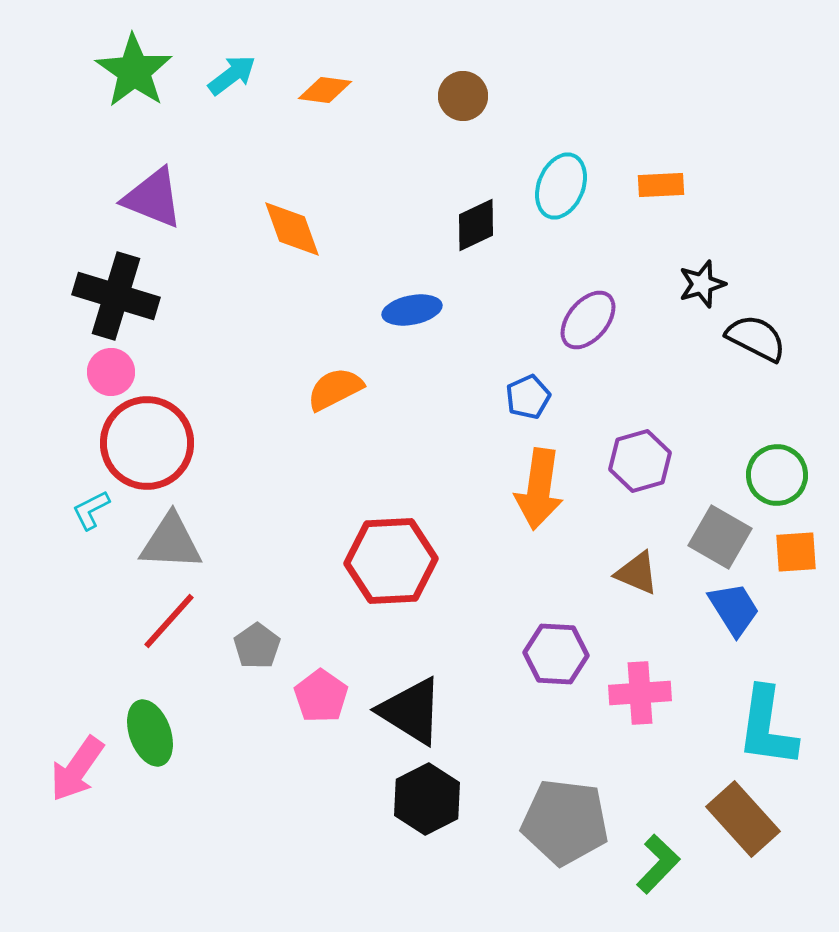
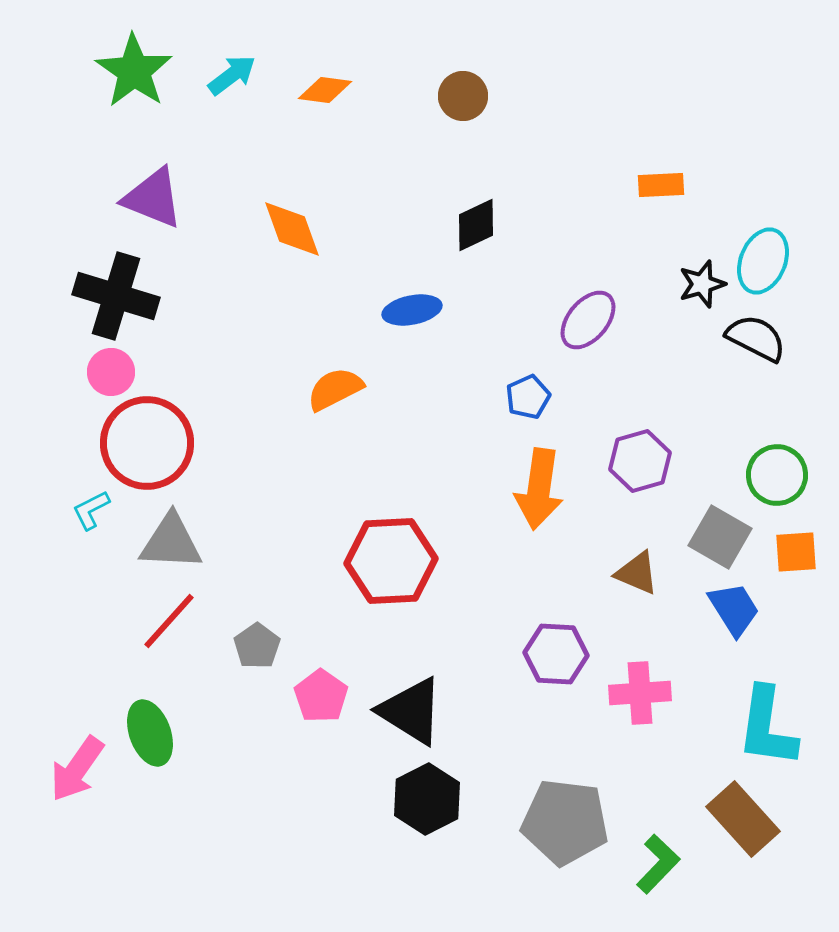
cyan ellipse at (561, 186): moved 202 px right, 75 px down
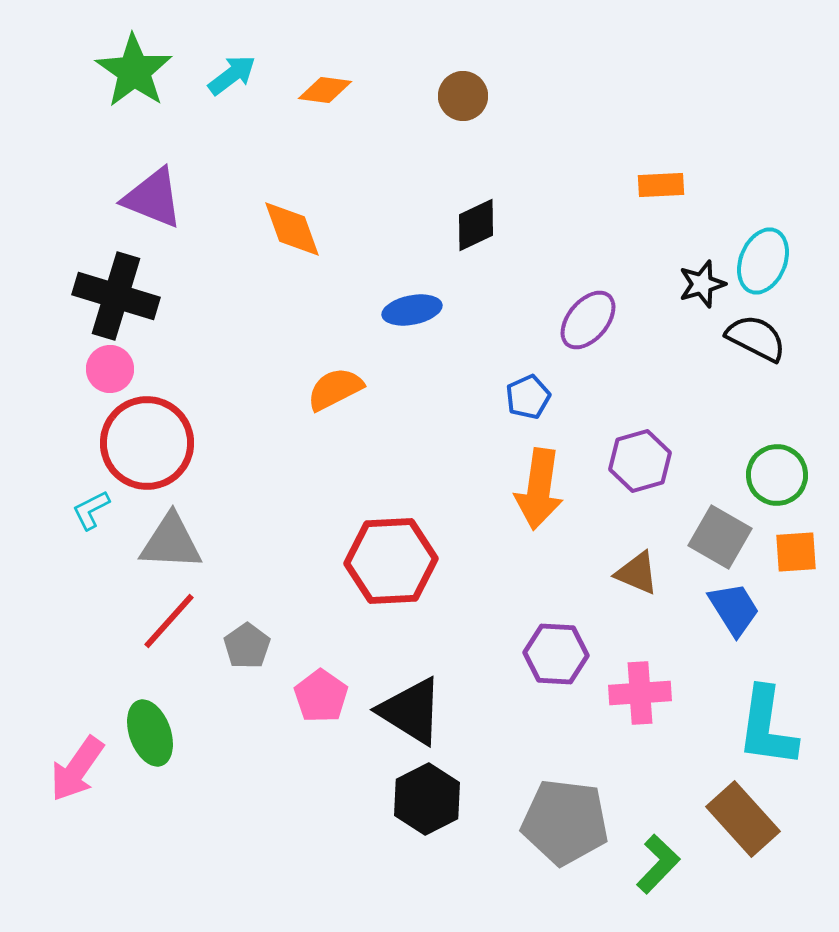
pink circle at (111, 372): moved 1 px left, 3 px up
gray pentagon at (257, 646): moved 10 px left
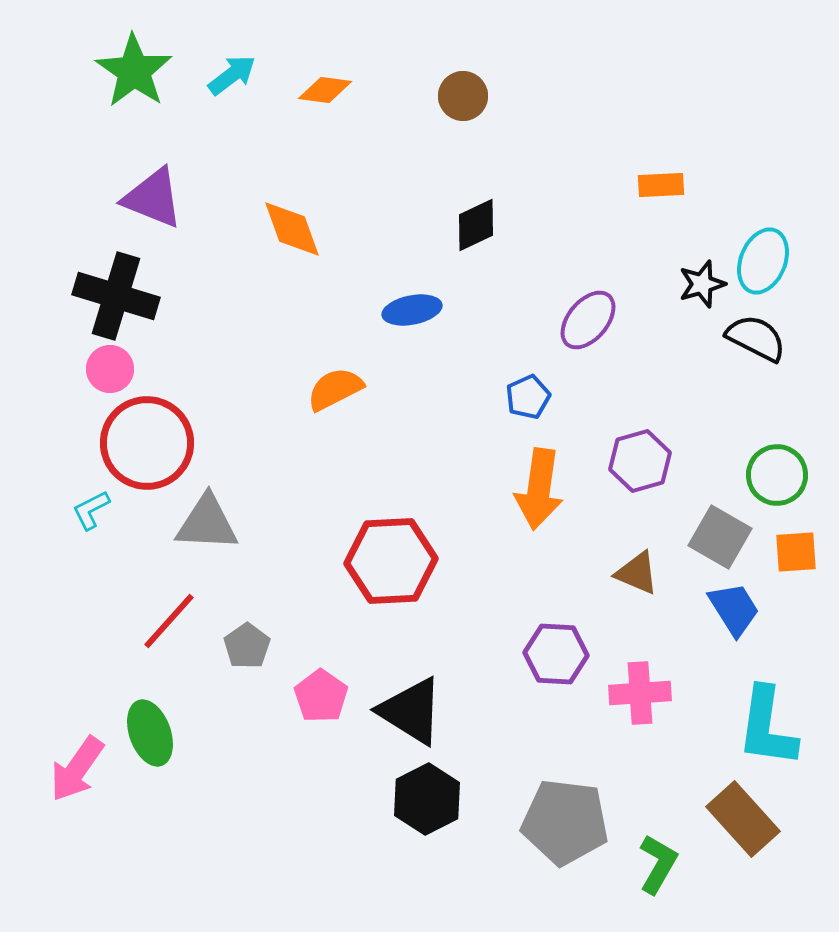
gray triangle at (171, 542): moved 36 px right, 19 px up
green L-shape at (658, 864): rotated 14 degrees counterclockwise
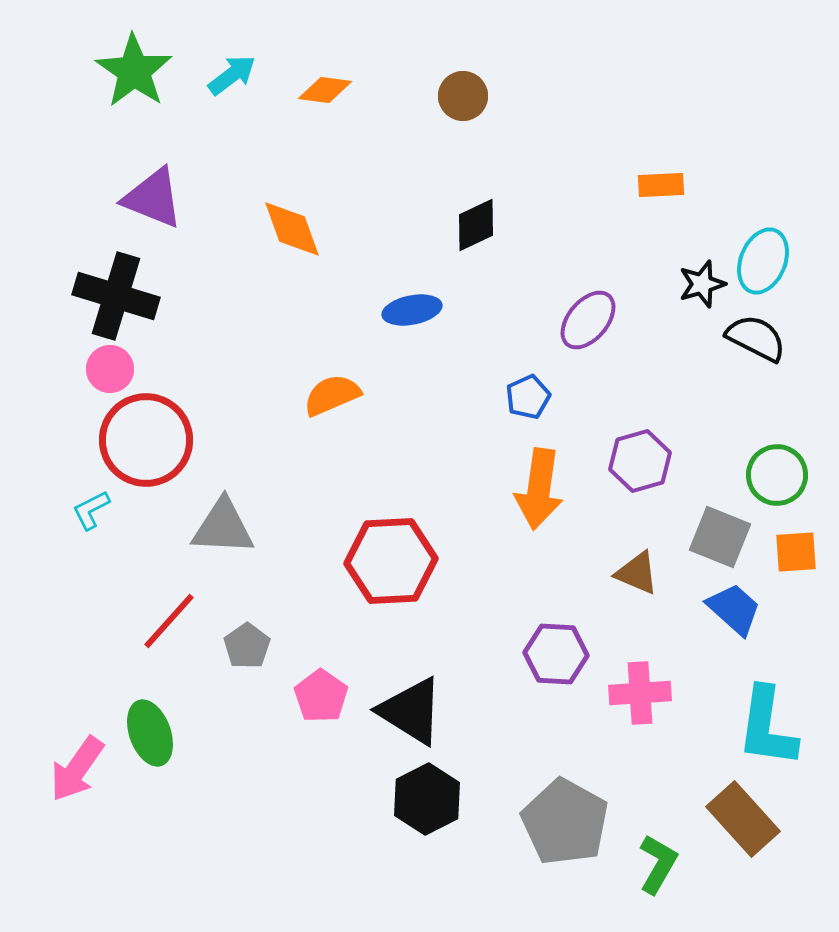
orange semicircle at (335, 389): moved 3 px left, 6 px down; rotated 4 degrees clockwise
red circle at (147, 443): moved 1 px left, 3 px up
gray triangle at (207, 523): moved 16 px right, 4 px down
gray square at (720, 537): rotated 8 degrees counterclockwise
blue trapezoid at (734, 609): rotated 16 degrees counterclockwise
gray pentagon at (565, 822): rotated 22 degrees clockwise
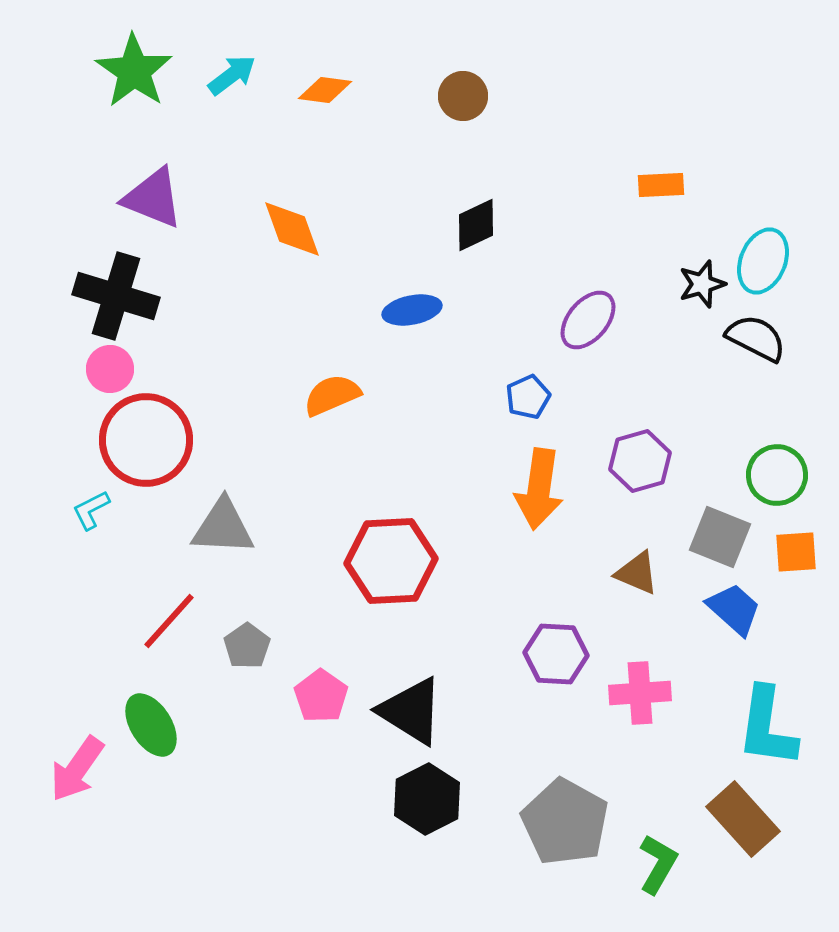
green ellipse at (150, 733): moved 1 px right, 8 px up; rotated 12 degrees counterclockwise
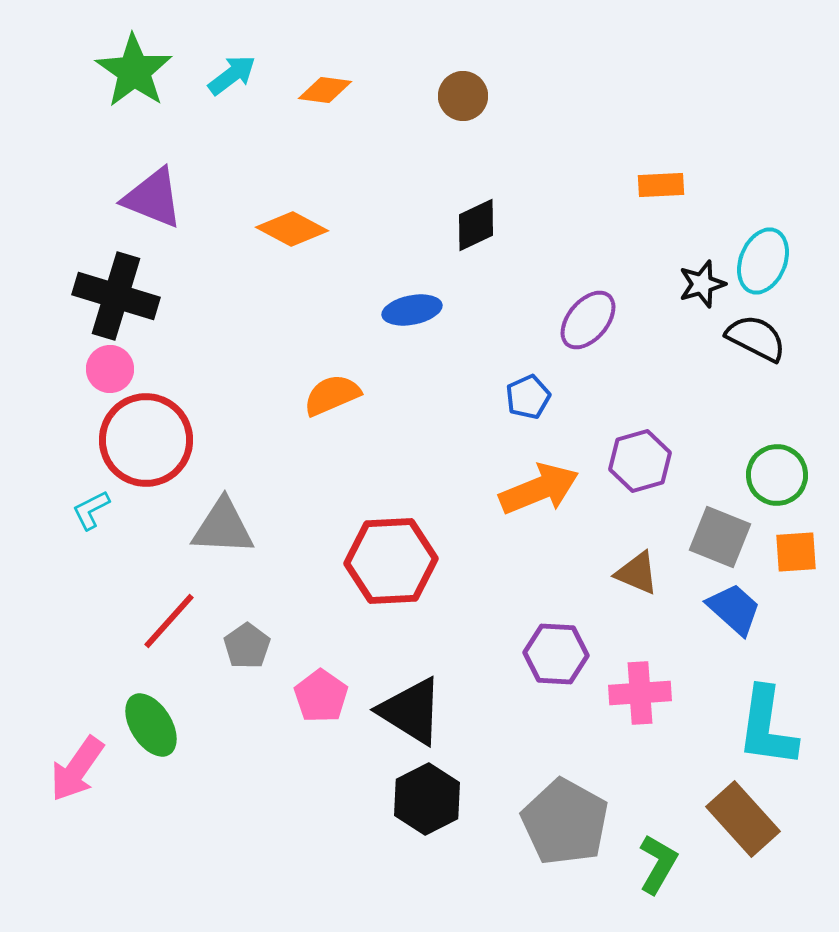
orange diamond at (292, 229): rotated 42 degrees counterclockwise
orange arrow at (539, 489): rotated 120 degrees counterclockwise
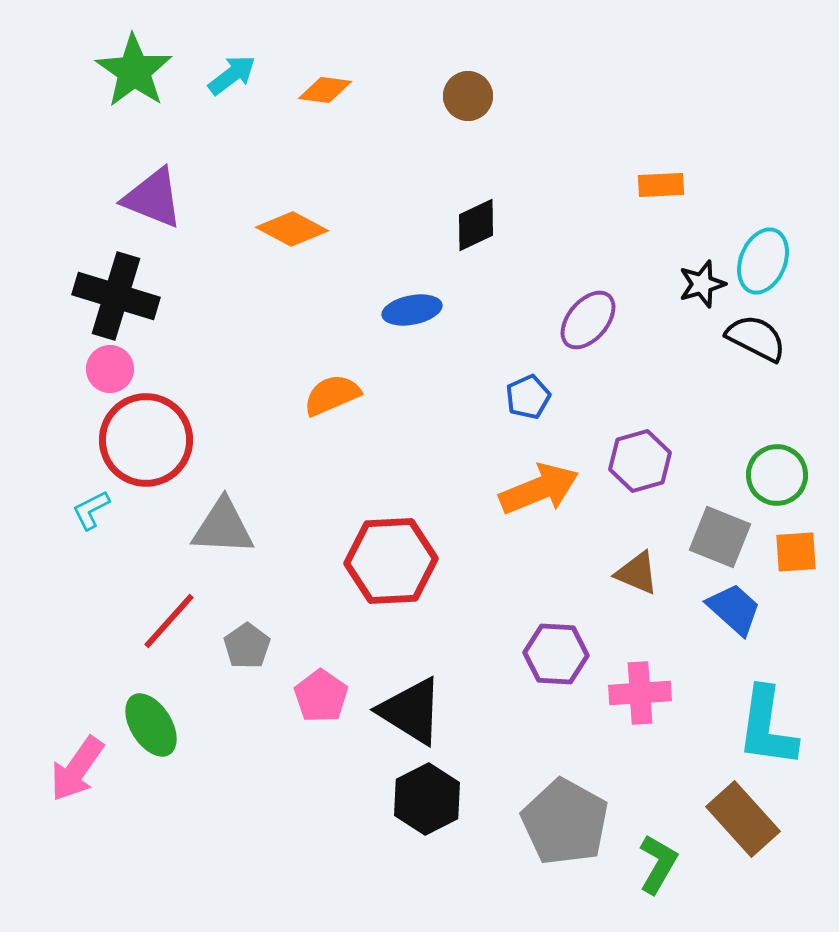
brown circle at (463, 96): moved 5 px right
